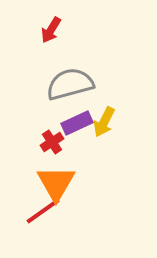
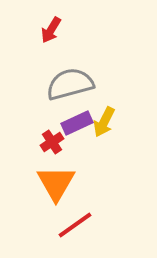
red line: moved 32 px right, 14 px down
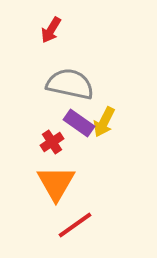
gray semicircle: rotated 27 degrees clockwise
purple rectangle: moved 2 px right; rotated 60 degrees clockwise
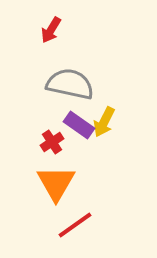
purple rectangle: moved 2 px down
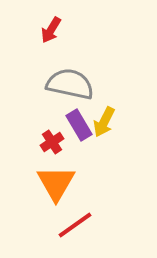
purple rectangle: rotated 24 degrees clockwise
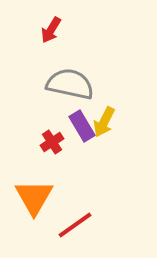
purple rectangle: moved 3 px right, 1 px down
orange triangle: moved 22 px left, 14 px down
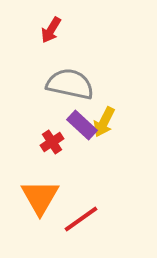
purple rectangle: moved 1 px up; rotated 16 degrees counterclockwise
orange triangle: moved 6 px right
red line: moved 6 px right, 6 px up
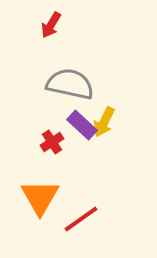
red arrow: moved 5 px up
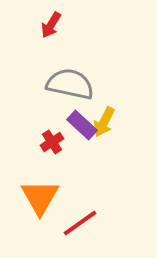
red line: moved 1 px left, 4 px down
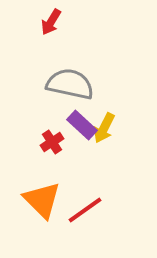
red arrow: moved 3 px up
yellow arrow: moved 6 px down
orange triangle: moved 2 px right, 3 px down; rotated 15 degrees counterclockwise
red line: moved 5 px right, 13 px up
